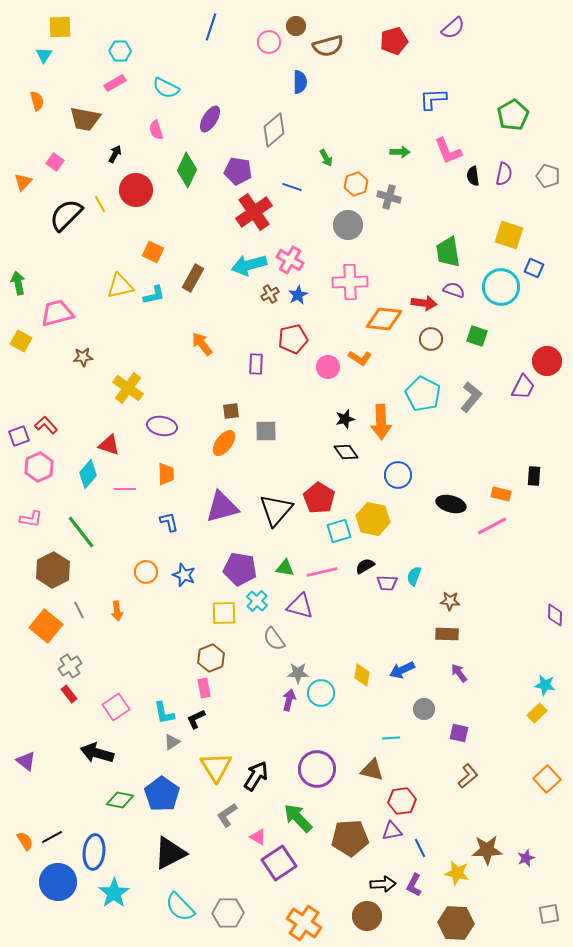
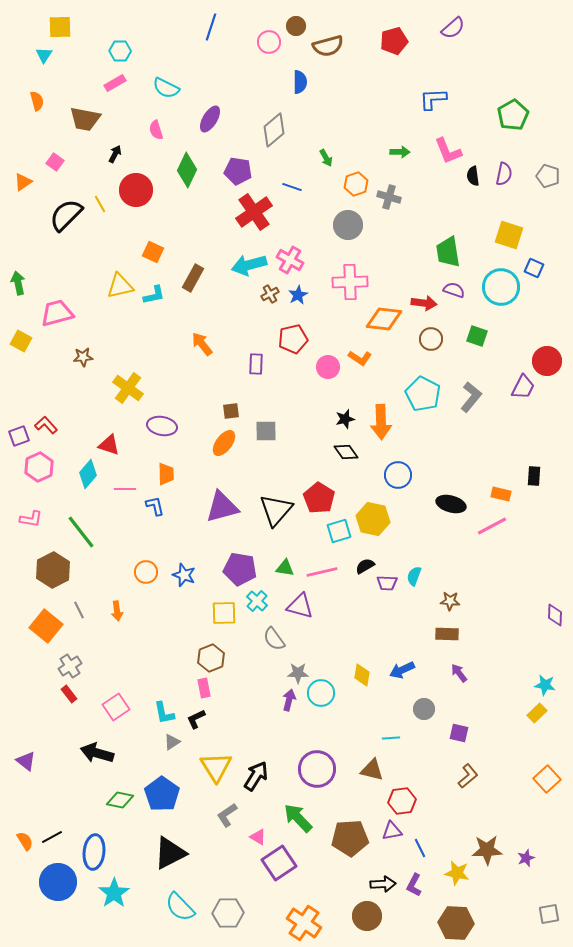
orange triangle at (23, 182): rotated 12 degrees clockwise
blue L-shape at (169, 522): moved 14 px left, 16 px up
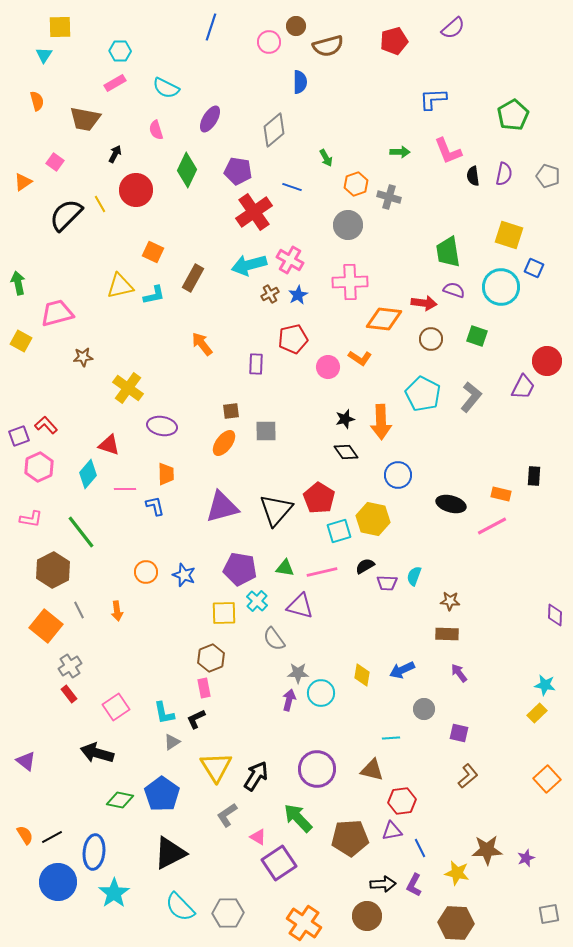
orange semicircle at (25, 841): moved 6 px up
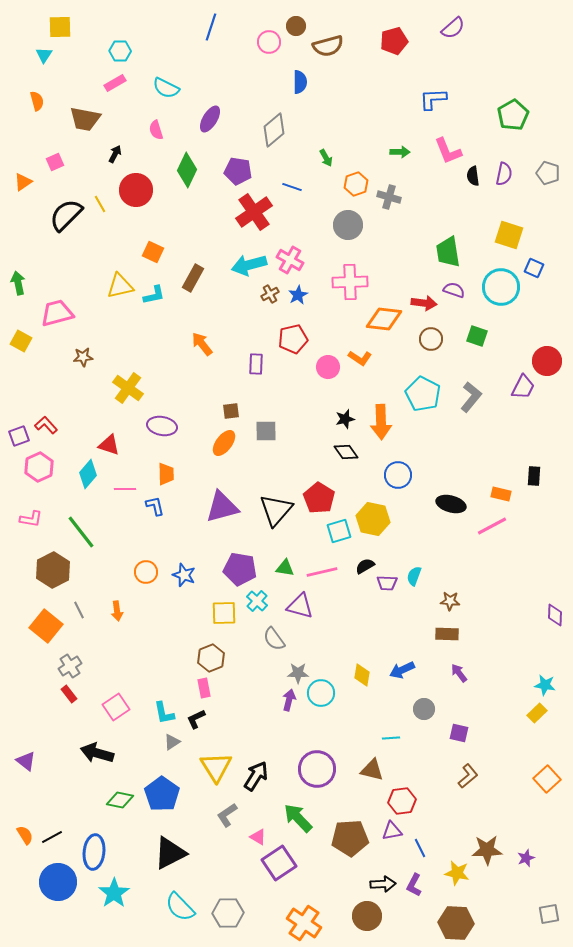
pink square at (55, 162): rotated 30 degrees clockwise
gray pentagon at (548, 176): moved 3 px up
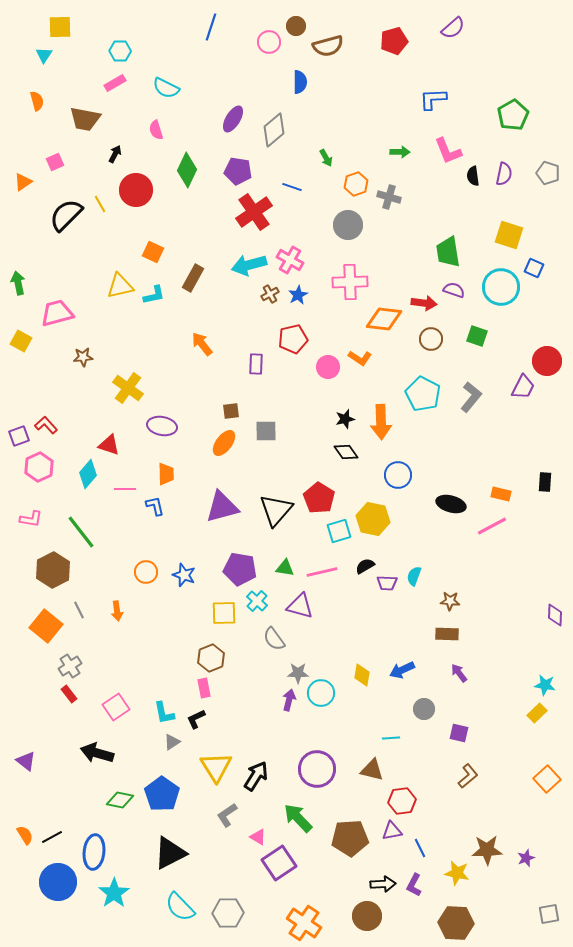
purple ellipse at (210, 119): moved 23 px right
black rectangle at (534, 476): moved 11 px right, 6 px down
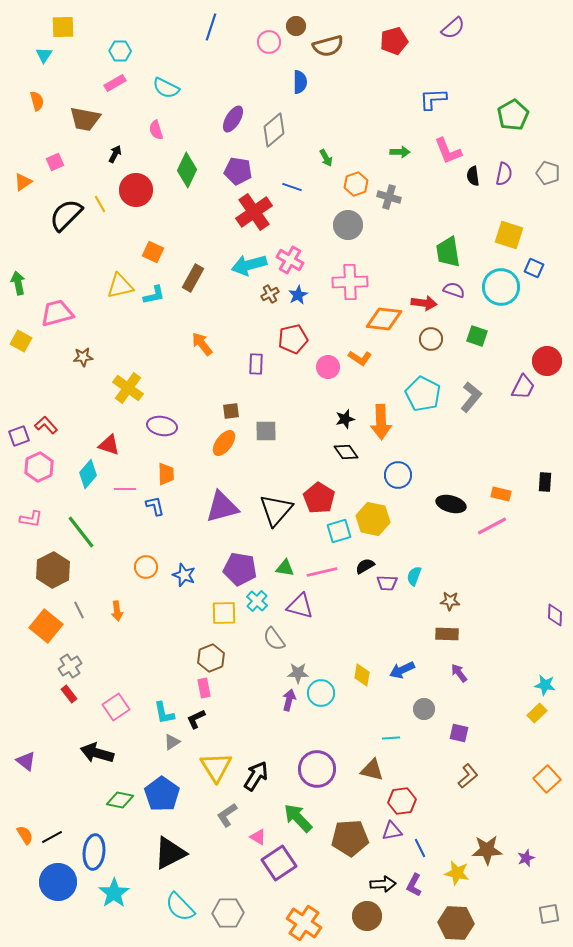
yellow square at (60, 27): moved 3 px right
orange circle at (146, 572): moved 5 px up
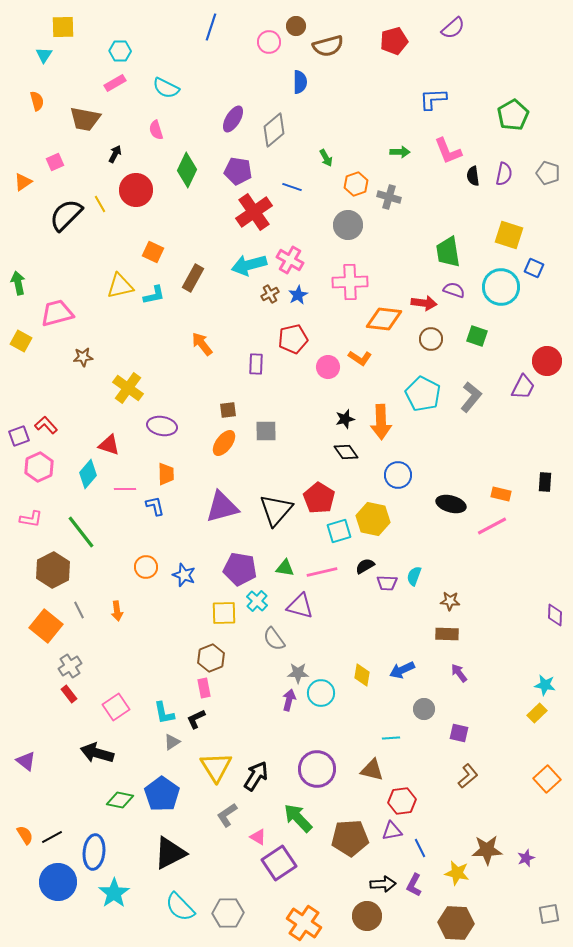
brown square at (231, 411): moved 3 px left, 1 px up
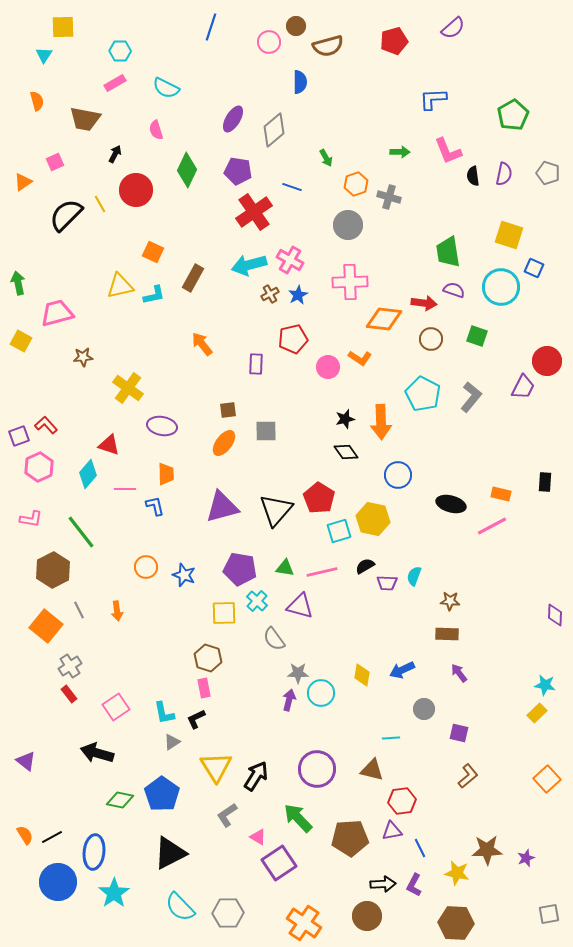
brown hexagon at (211, 658): moved 3 px left; rotated 20 degrees counterclockwise
